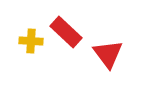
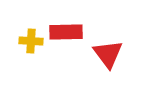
red rectangle: rotated 44 degrees counterclockwise
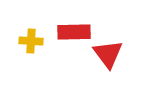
red rectangle: moved 8 px right
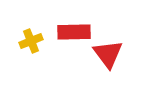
yellow cross: rotated 25 degrees counterclockwise
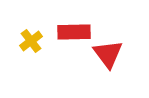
yellow cross: rotated 15 degrees counterclockwise
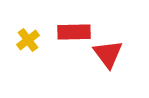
yellow cross: moved 3 px left, 1 px up
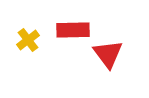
red rectangle: moved 1 px left, 2 px up
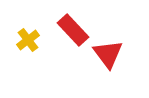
red rectangle: rotated 48 degrees clockwise
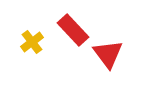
yellow cross: moved 4 px right, 2 px down
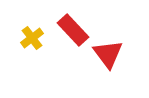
yellow cross: moved 4 px up
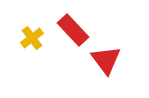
red triangle: moved 2 px left, 6 px down
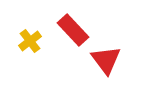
yellow cross: moved 2 px left, 3 px down
